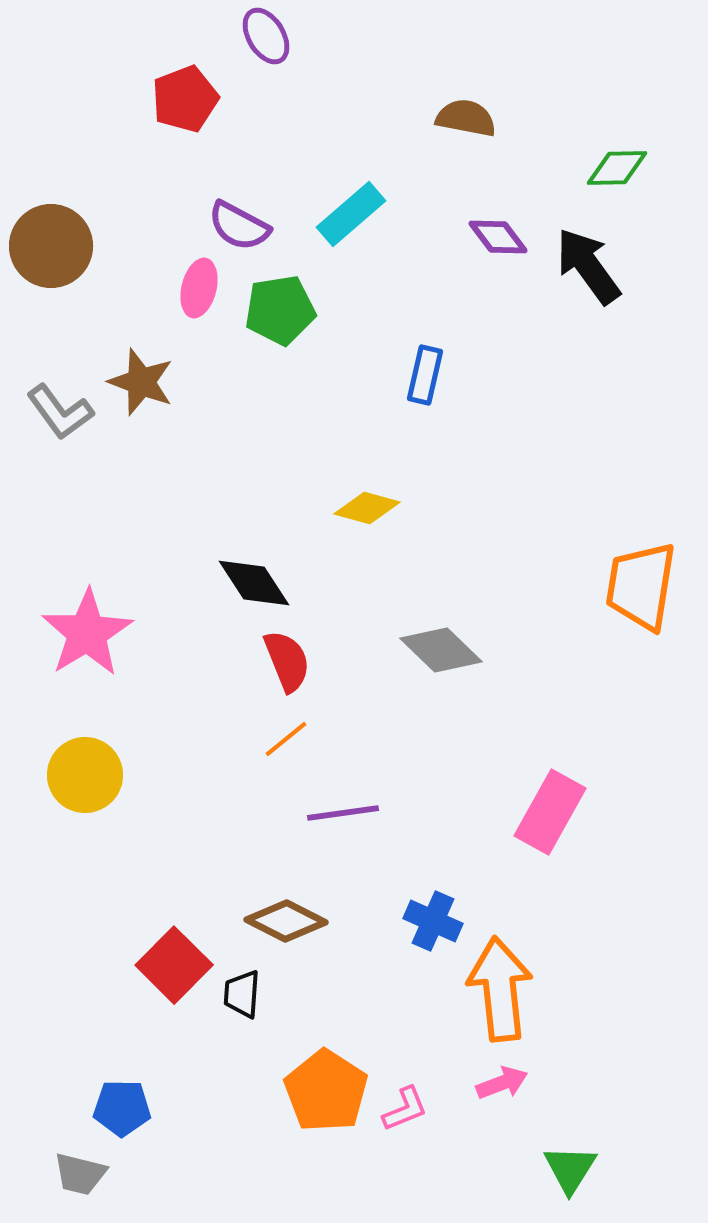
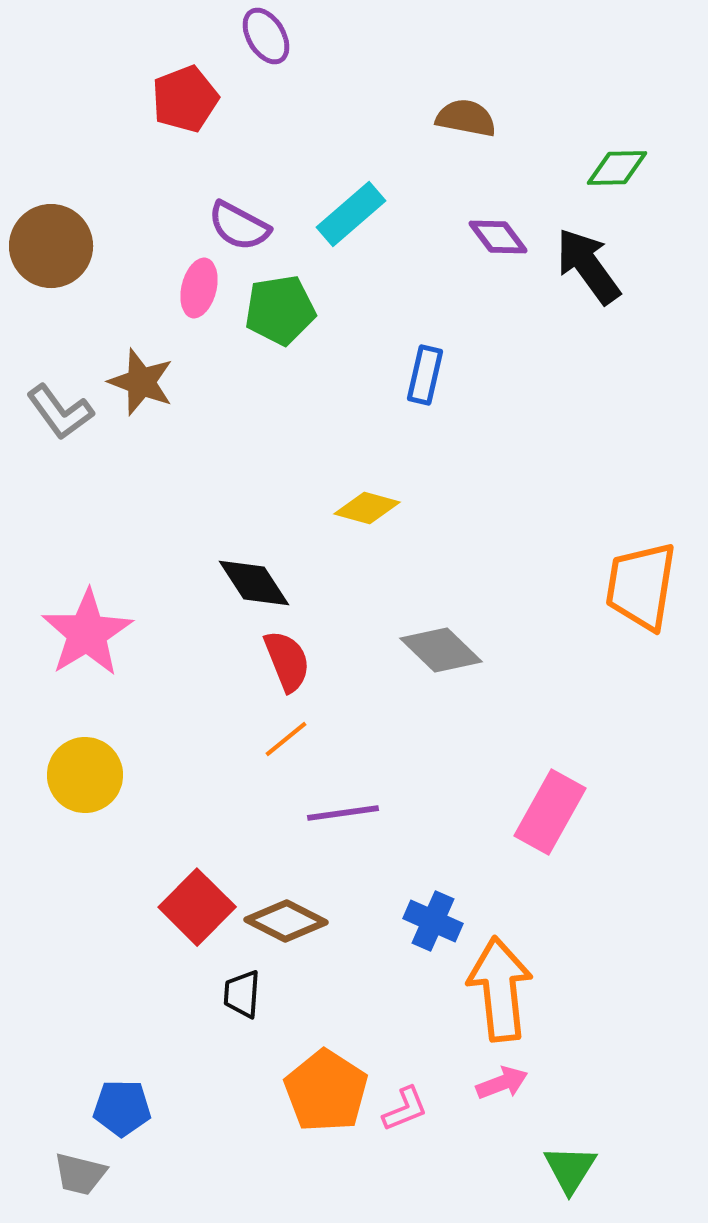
red square: moved 23 px right, 58 px up
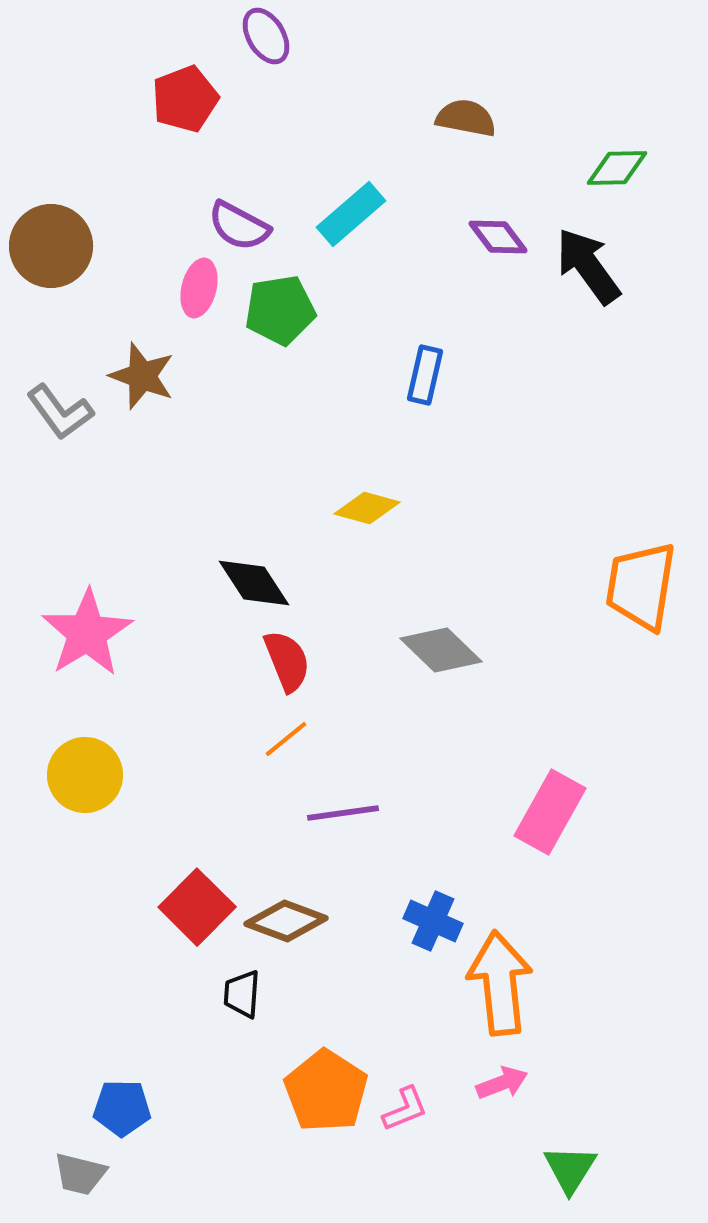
brown star: moved 1 px right, 6 px up
brown diamond: rotated 6 degrees counterclockwise
orange arrow: moved 6 px up
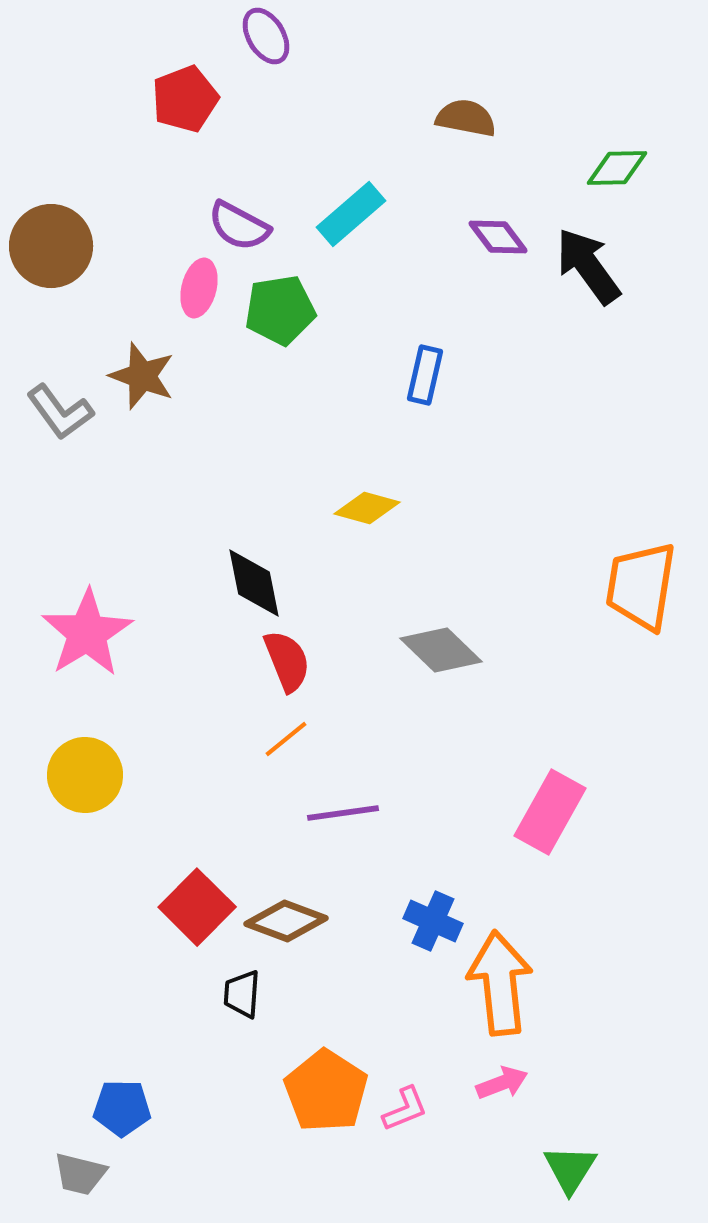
black diamond: rotated 22 degrees clockwise
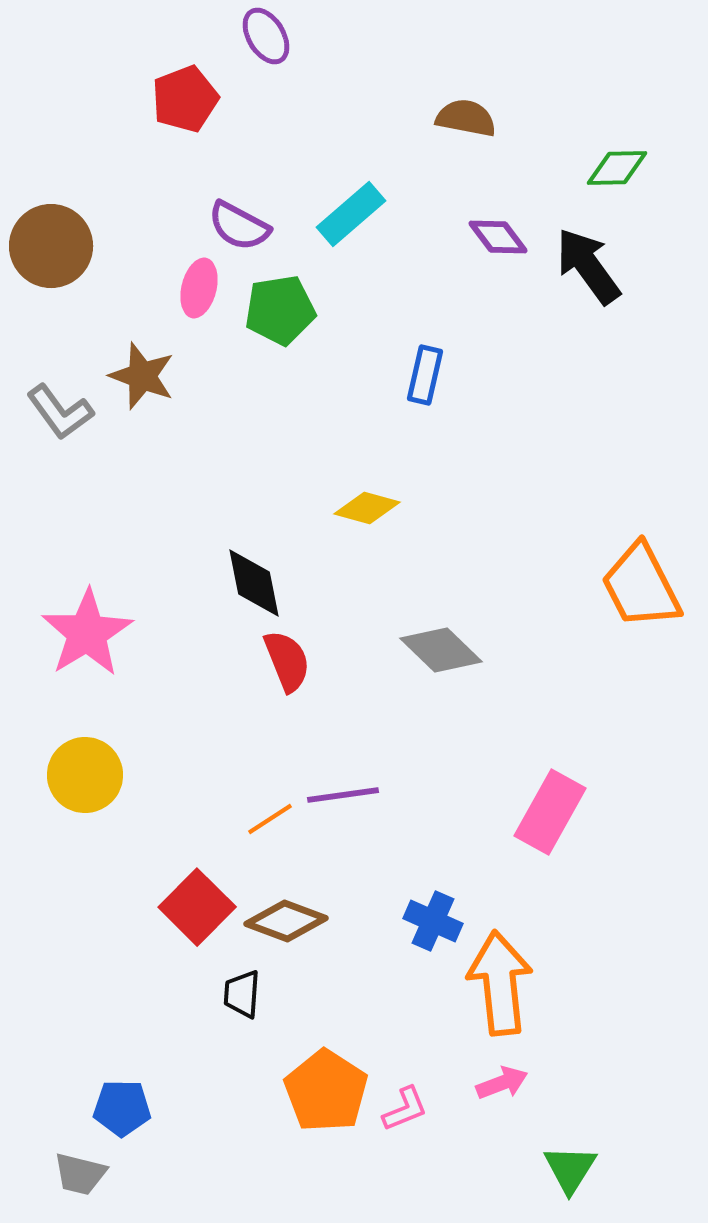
orange trapezoid: rotated 36 degrees counterclockwise
orange line: moved 16 px left, 80 px down; rotated 6 degrees clockwise
purple line: moved 18 px up
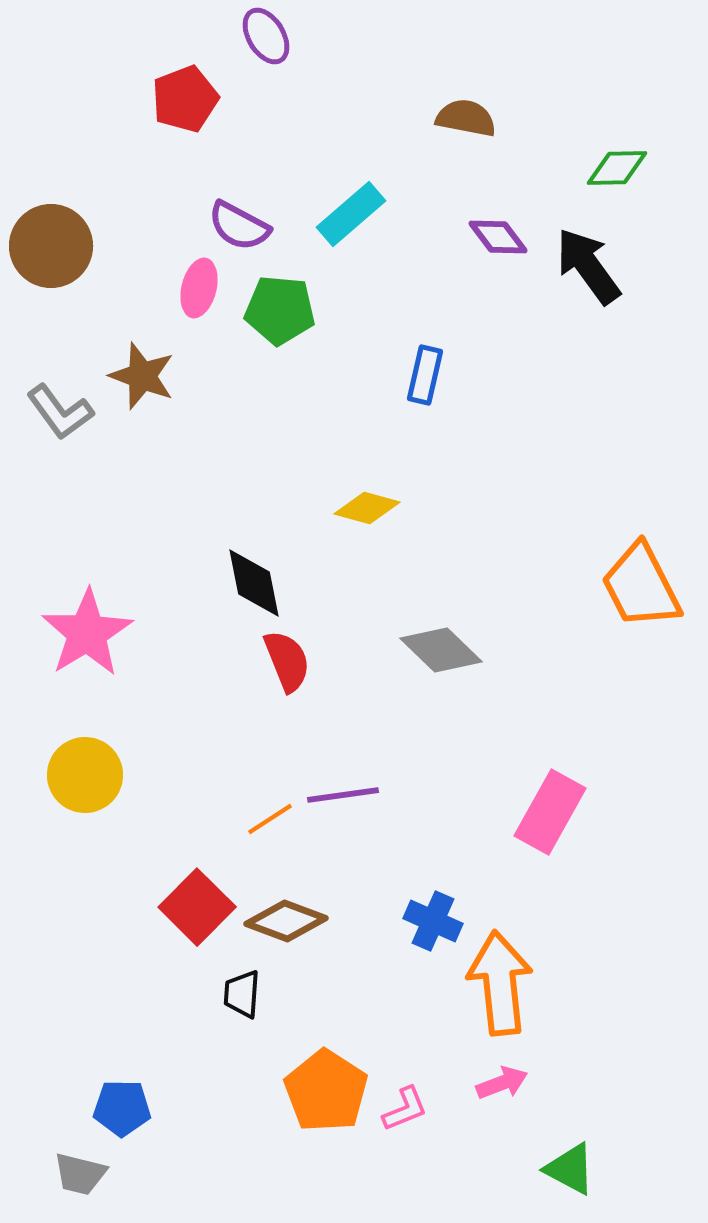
green pentagon: rotated 14 degrees clockwise
green triangle: rotated 34 degrees counterclockwise
